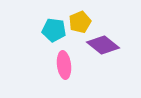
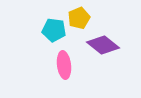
yellow pentagon: moved 1 px left, 4 px up
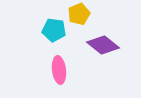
yellow pentagon: moved 4 px up
pink ellipse: moved 5 px left, 5 px down
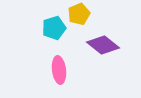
cyan pentagon: moved 2 px up; rotated 25 degrees counterclockwise
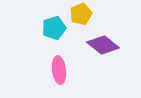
yellow pentagon: moved 2 px right
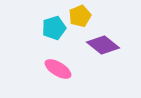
yellow pentagon: moved 1 px left, 2 px down
pink ellipse: moved 1 px left, 1 px up; rotated 52 degrees counterclockwise
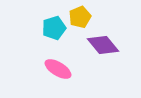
yellow pentagon: moved 1 px down
purple diamond: rotated 12 degrees clockwise
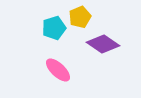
purple diamond: moved 1 px up; rotated 16 degrees counterclockwise
pink ellipse: moved 1 px down; rotated 12 degrees clockwise
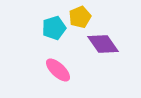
purple diamond: rotated 20 degrees clockwise
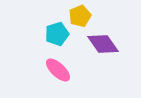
yellow pentagon: moved 1 px up
cyan pentagon: moved 3 px right, 6 px down
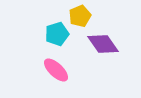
pink ellipse: moved 2 px left
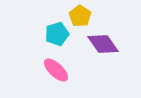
yellow pentagon: rotated 15 degrees counterclockwise
